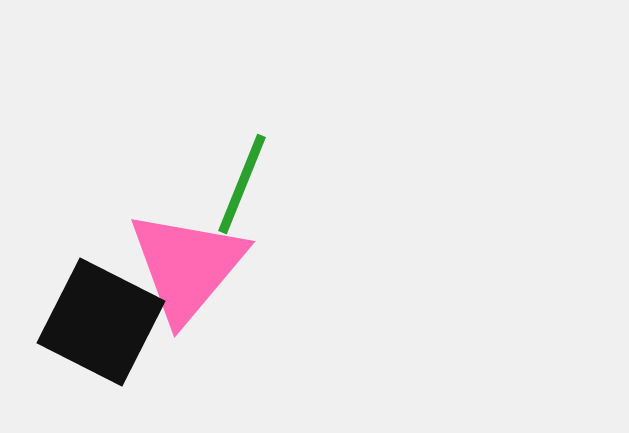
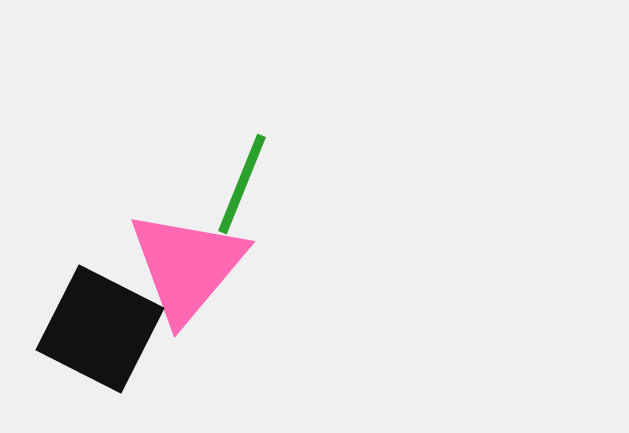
black square: moved 1 px left, 7 px down
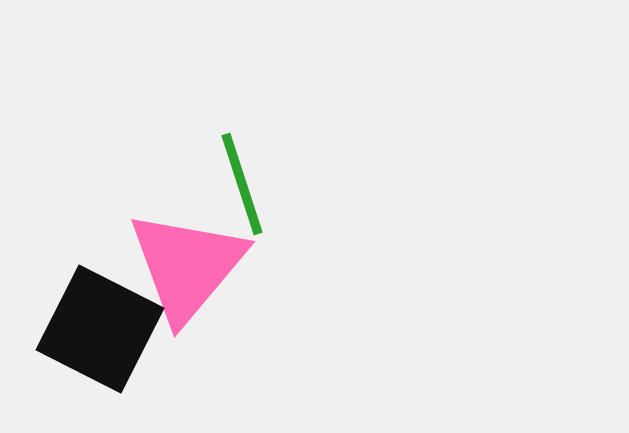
green line: rotated 40 degrees counterclockwise
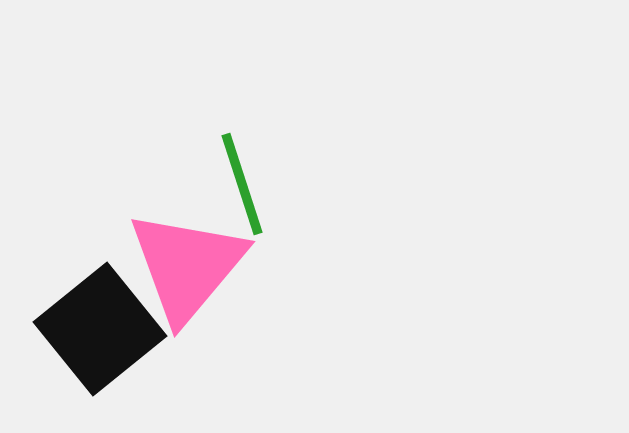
black square: rotated 24 degrees clockwise
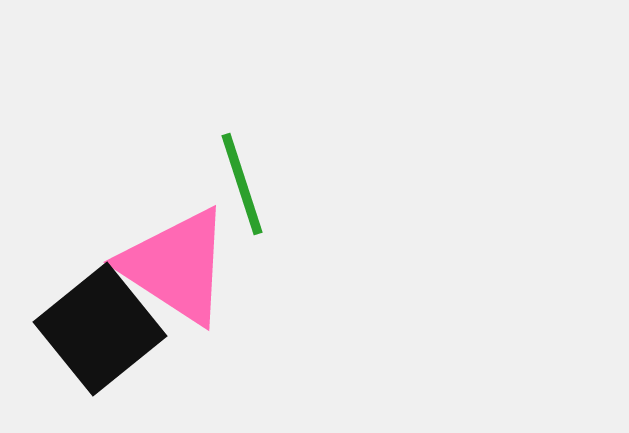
pink triangle: moved 11 px left; rotated 37 degrees counterclockwise
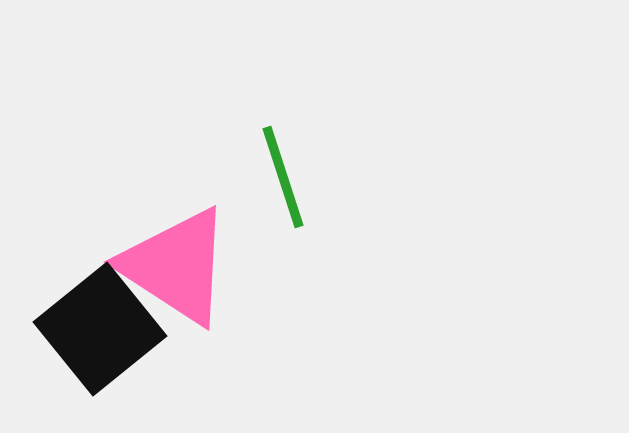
green line: moved 41 px right, 7 px up
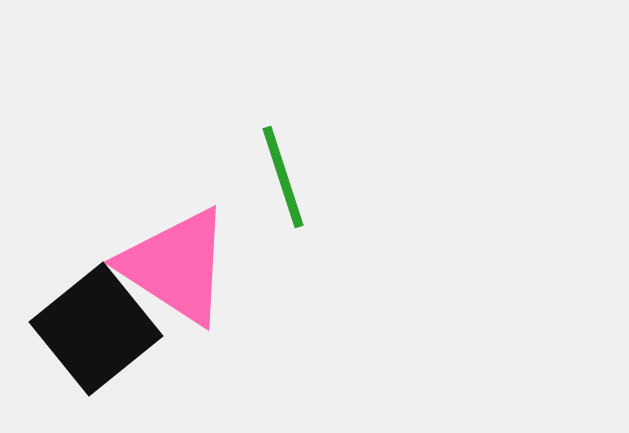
black square: moved 4 px left
